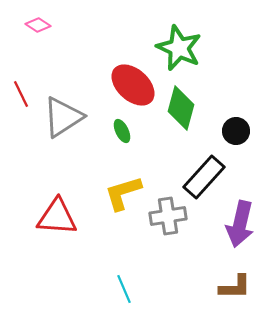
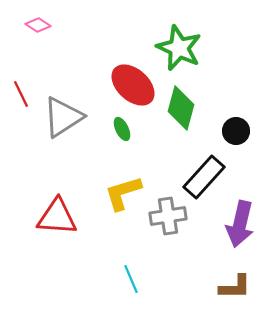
green ellipse: moved 2 px up
cyan line: moved 7 px right, 10 px up
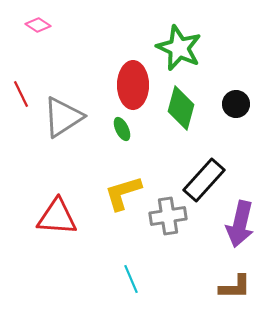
red ellipse: rotated 48 degrees clockwise
black circle: moved 27 px up
black rectangle: moved 3 px down
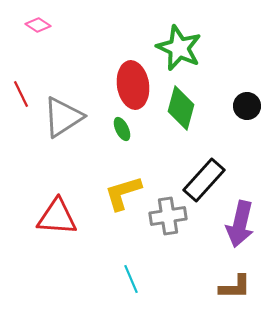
red ellipse: rotated 9 degrees counterclockwise
black circle: moved 11 px right, 2 px down
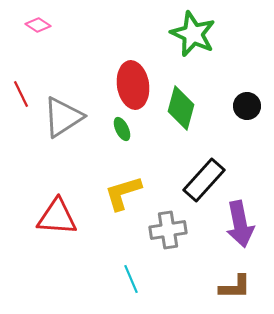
green star: moved 14 px right, 14 px up
gray cross: moved 14 px down
purple arrow: rotated 24 degrees counterclockwise
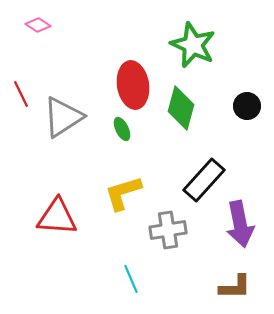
green star: moved 11 px down
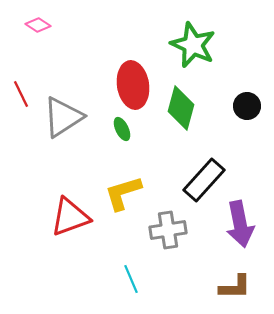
red triangle: moved 13 px right; rotated 24 degrees counterclockwise
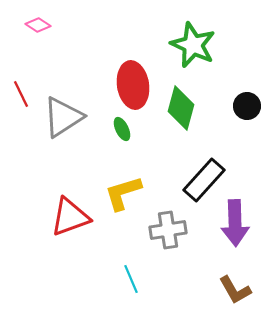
purple arrow: moved 5 px left, 1 px up; rotated 9 degrees clockwise
brown L-shape: moved 3 px down; rotated 60 degrees clockwise
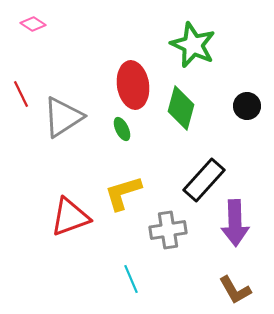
pink diamond: moved 5 px left, 1 px up
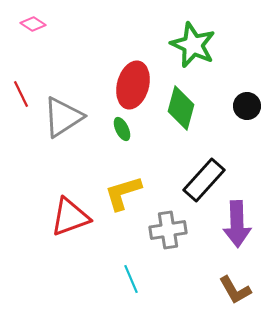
red ellipse: rotated 24 degrees clockwise
purple arrow: moved 2 px right, 1 px down
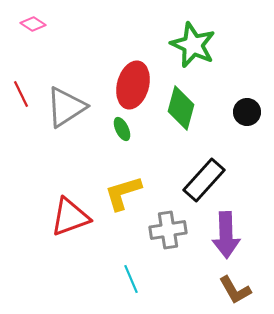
black circle: moved 6 px down
gray triangle: moved 3 px right, 10 px up
purple arrow: moved 11 px left, 11 px down
